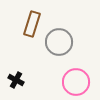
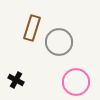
brown rectangle: moved 4 px down
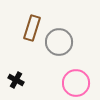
pink circle: moved 1 px down
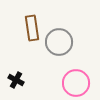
brown rectangle: rotated 25 degrees counterclockwise
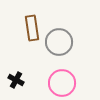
pink circle: moved 14 px left
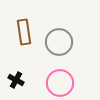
brown rectangle: moved 8 px left, 4 px down
pink circle: moved 2 px left
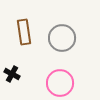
gray circle: moved 3 px right, 4 px up
black cross: moved 4 px left, 6 px up
